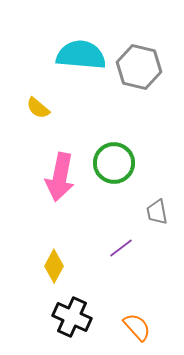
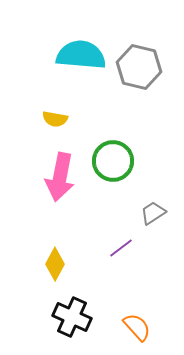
yellow semicircle: moved 17 px right, 11 px down; rotated 30 degrees counterclockwise
green circle: moved 1 px left, 2 px up
gray trapezoid: moved 4 px left, 1 px down; rotated 68 degrees clockwise
yellow diamond: moved 1 px right, 2 px up
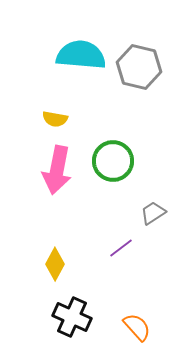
pink arrow: moved 3 px left, 7 px up
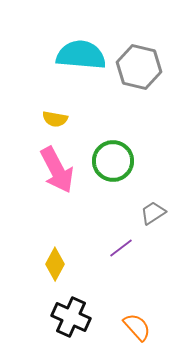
pink arrow: rotated 39 degrees counterclockwise
black cross: moved 1 px left
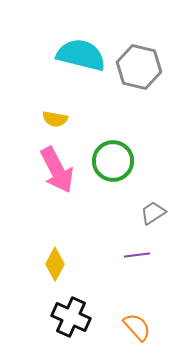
cyan semicircle: rotated 9 degrees clockwise
purple line: moved 16 px right, 7 px down; rotated 30 degrees clockwise
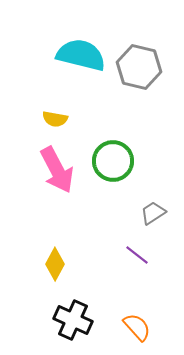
purple line: rotated 45 degrees clockwise
black cross: moved 2 px right, 3 px down
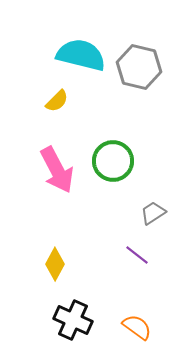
yellow semicircle: moved 2 px right, 18 px up; rotated 55 degrees counterclockwise
orange semicircle: rotated 12 degrees counterclockwise
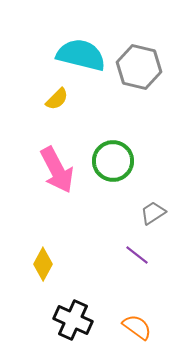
yellow semicircle: moved 2 px up
yellow diamond: moved 12 px left
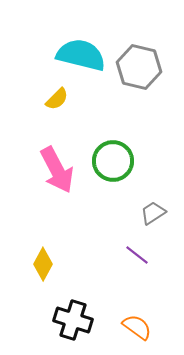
black cross: rotated 6 degrees counterclockwise
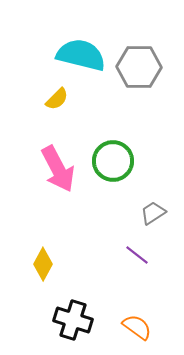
gray hexagon: rotated 12 degrees counterclockwise
pink arrow: moved 1 px right, 1 px up
